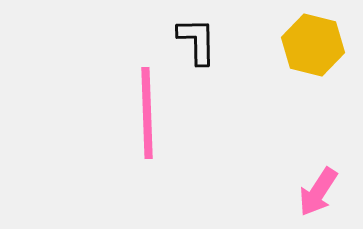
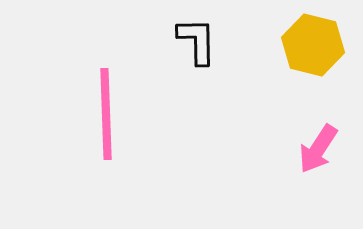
pink line: moved 41 px left, 1 px down
pink arrow: moved 43 px up
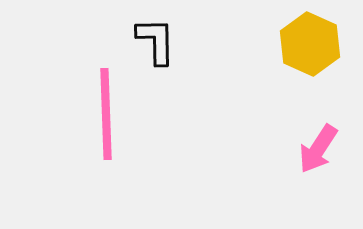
black L-shape: moved 41 px left
yellow hexagon: moved 3 px left, 1 px up; rotated 10 degrees clockwise
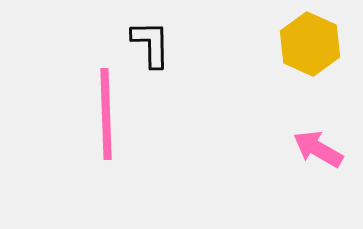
black L-shape: moved 5 px left, 3 px down
pink arrow: rotated 87 degrees clockwise
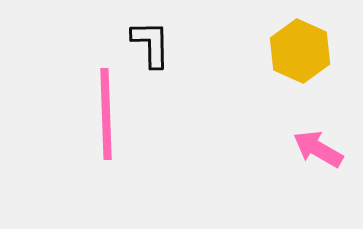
yellow hexagon: moved 10 px left, 7 px down
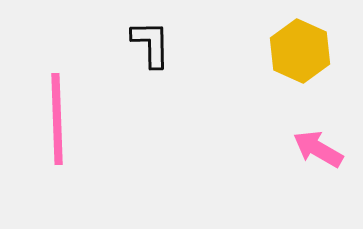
pink line: moved 49 px left, 5 px down
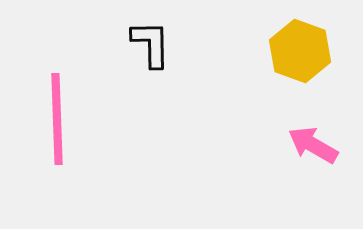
yellow hexagon: rotated 4 degrees counterclockwise
pink arrow: moved 5 px left, 4 px up
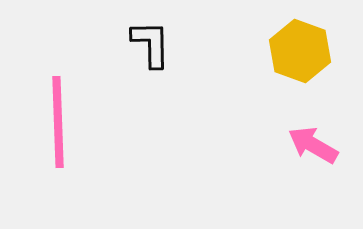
pink line: moved 1 px right, 3 px down
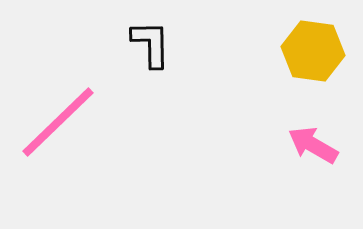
yellow hexagon: moved 13 px right; rotated 12 degrees counterclockwise
pink line: rotated 48 degrees clockwise
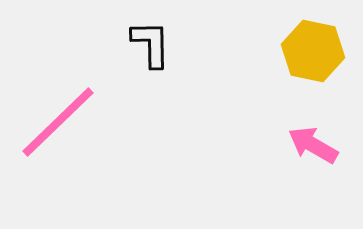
yellow hexagon: rotated 4 degrees clockwise
